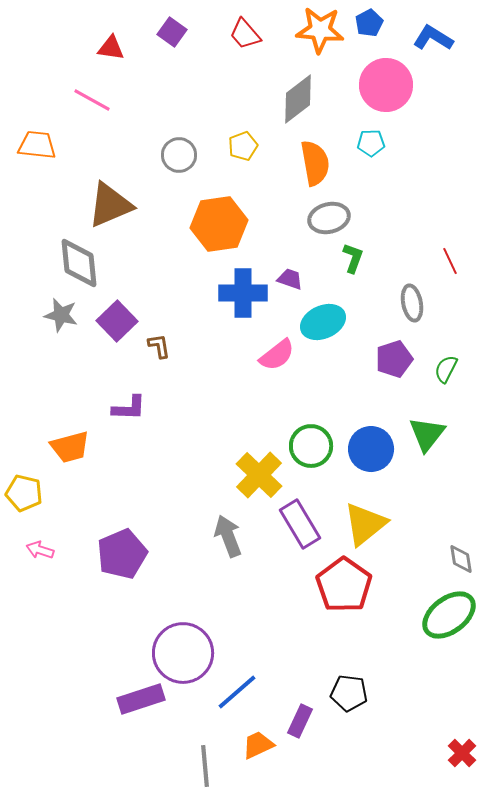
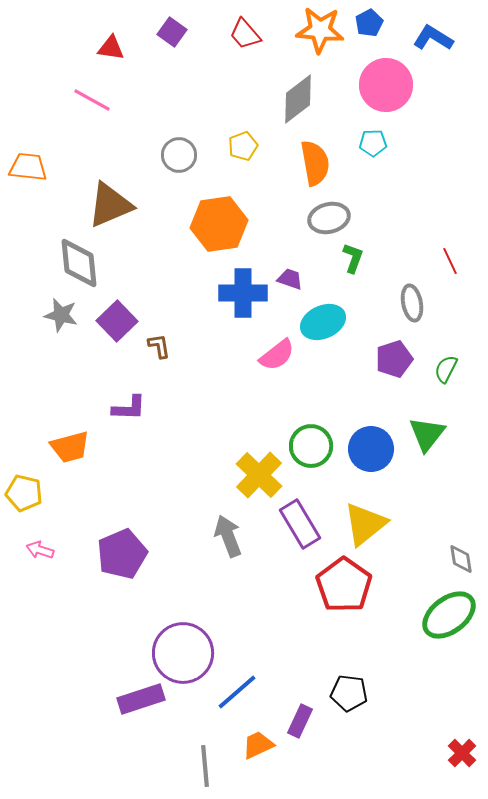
cyan pentagon at (371, 143): moved 2 px right
orange trapezoid at (37, 145): moved 9 px left, 22 px down
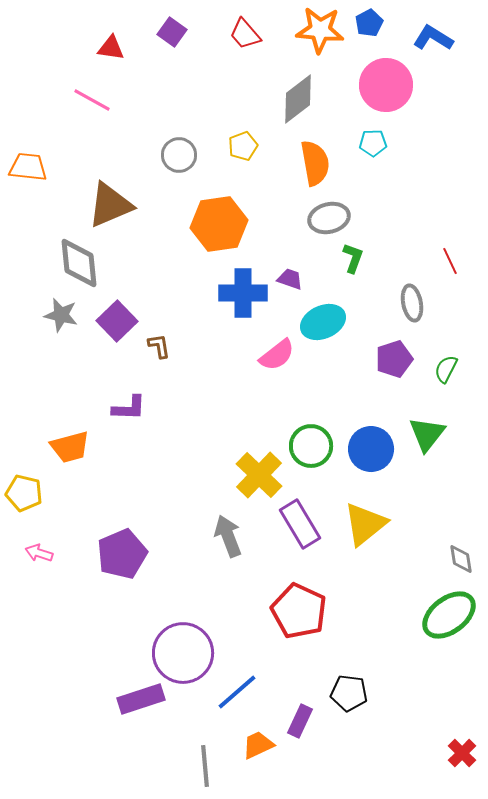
pink arrow at (40, 550): moved 1 px left, 3 px down
red pentagon at (344, 585): moved 45 px left, 26 px down; rotated 10 degrees counterclockwise
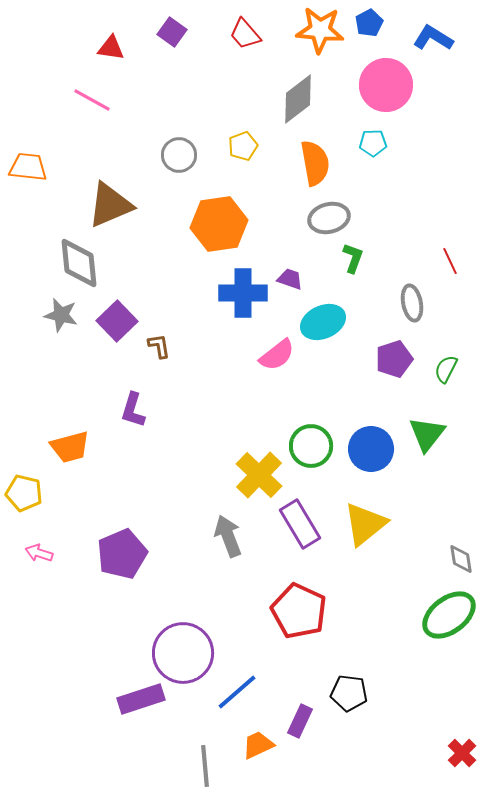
purple L-shape at (129, 408): moved 4 px right, 2 px down; rotated 105 degrees clockwise
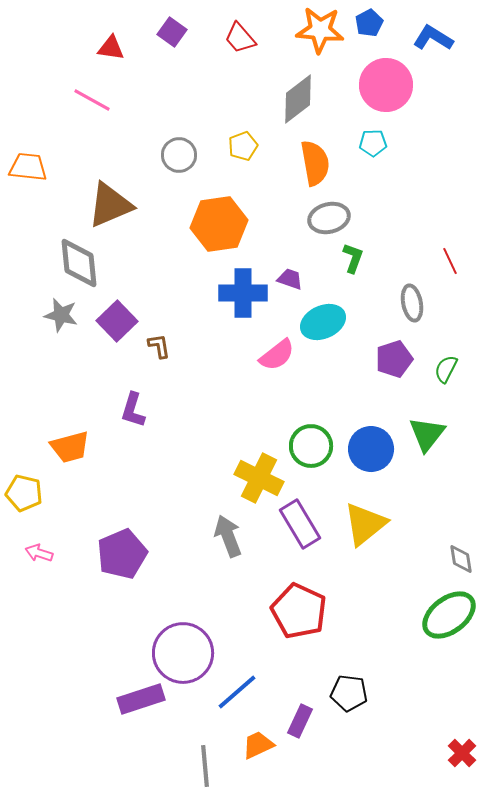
red trapezoid at (245, 34): moved 5 px left, 4 px down
yellow cross at (259, 475): moved 3 px down; rotated 18 degrees counterclockwise
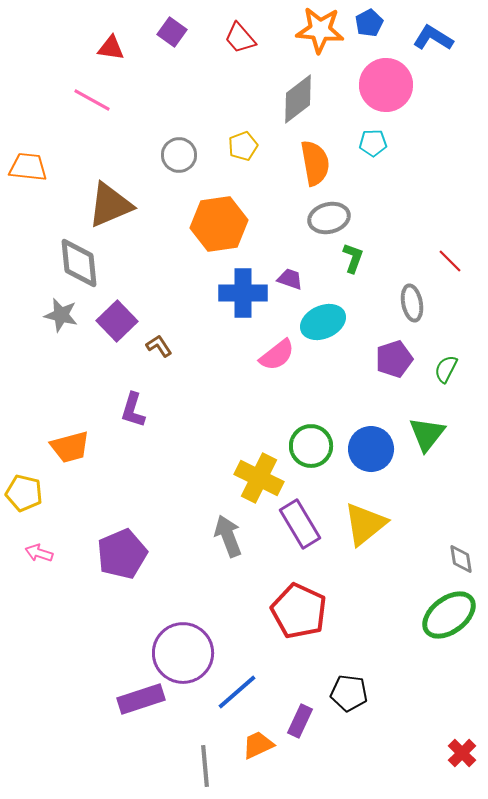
red line at (450, 261): rotated 20 degrees counterclockwise
brown L-shape at (159, 346): rotated 24 degrees counterclockwise
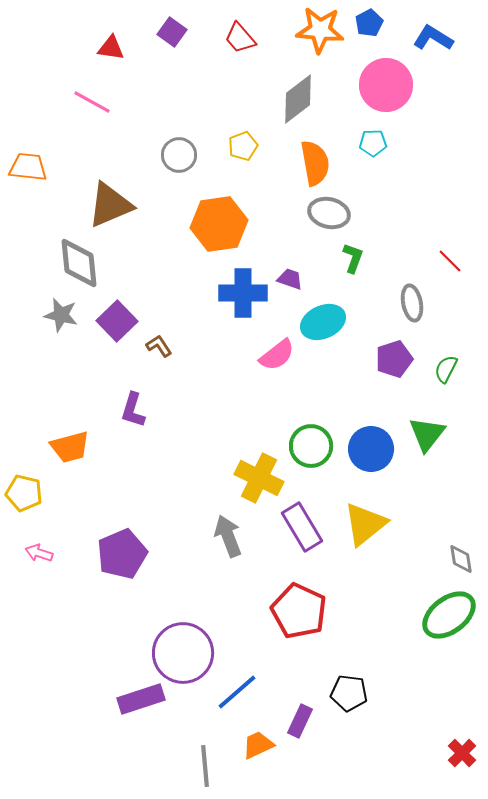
pink line at (92, 100): moved 2 px down
gray ellipse at (329, 218): moved 5 px up; rotated 27 degrees clockwise
purple rectangle at (300, 524): moved 2 px right, 3 px down
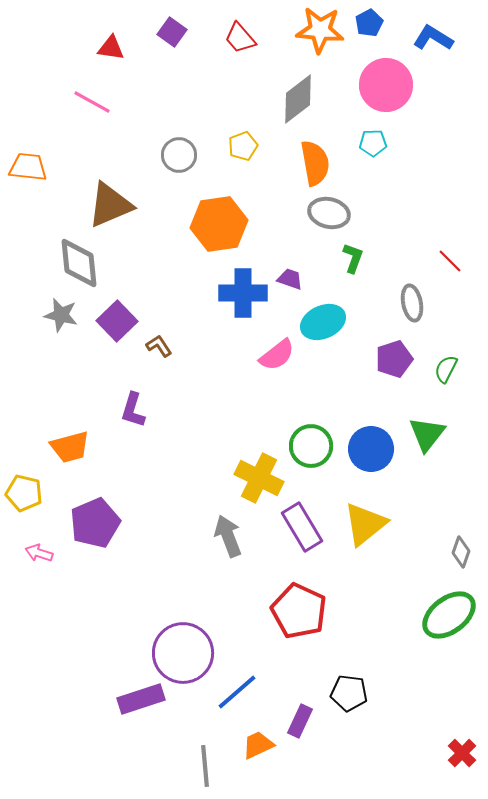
purple pentagon at (122, 554): moved 27 px left, 31 px up
gray diamond at (461, 559): moved 7 px up; rotated 28 degrees clockwise
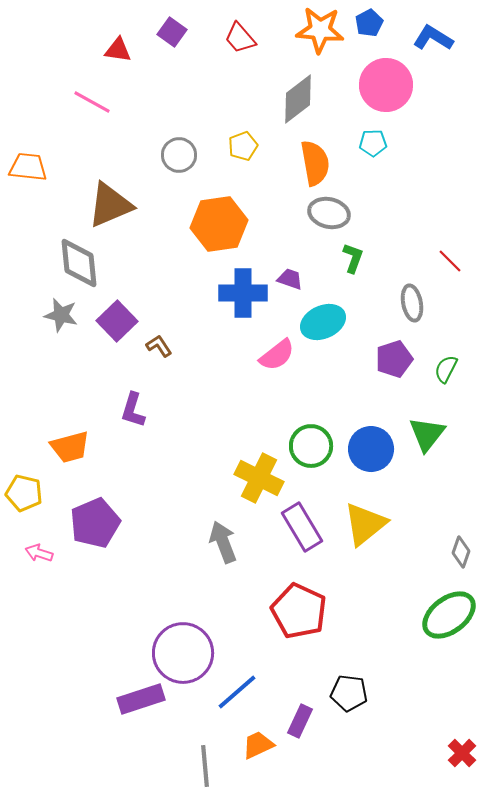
red triangle at (111, 48): moved 7 px right, 2 px down
gray arrow at (228, 536): moved 5 px left, 6 px down
